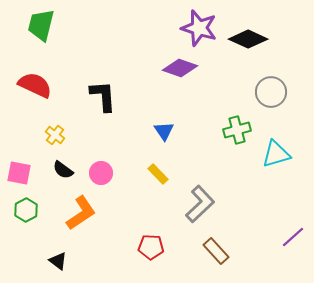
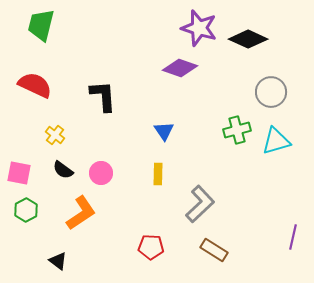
cyan triangle: moved 13 px up
yellow rectangle: rotated 45 degrees clockwise
purple line: rotated 35 degrees counterclockwise
brown rectangle: moved 2 px left, 1 px up; rotated 16 degrees counterclockwise
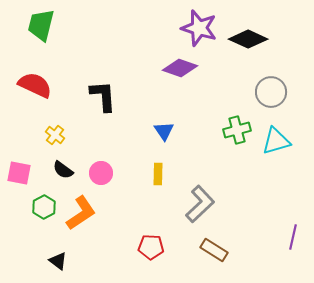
green hexagon: moved 18 px right, 3 px up
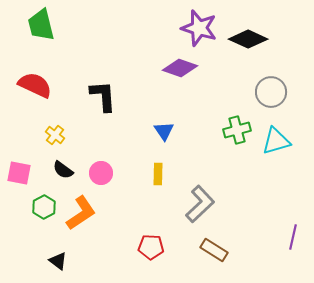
green trapezoid: rotated 28 degrees counterclockwise
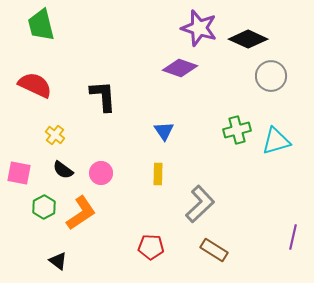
gray circle: moved 16 px up
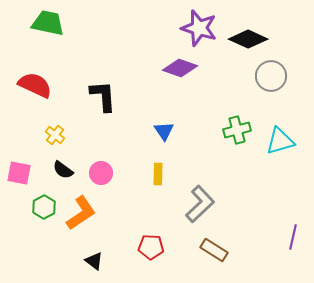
green trapezoid: moved 7 px right, 2 px up; rotated 116 degrees clockwise
cyan triangle: moved 4 px right
black triangle: moved 36 px right
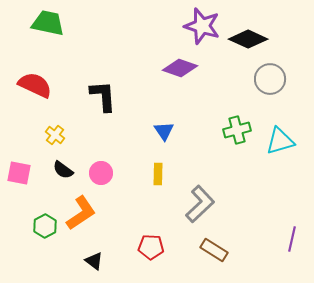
purple star: moved 3 px right, 2 px up
gray circle: moved 1 px left, 3 px down
green hexagon: moved 1 px right, 19 px down
purple line: moved 1 px left, 2 px down
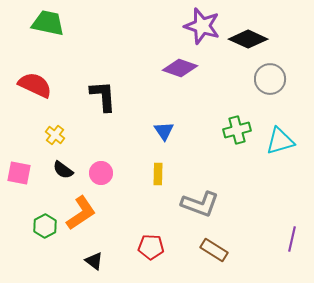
gray L-shape: rotated 63 degrees clockwise
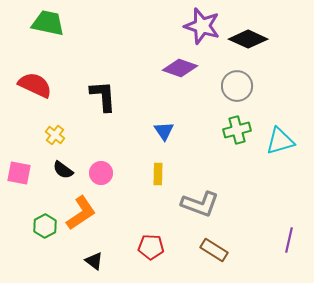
gray circle: moved 33 px left, 7 px down
purple line: moved 3 px left, 1 px down
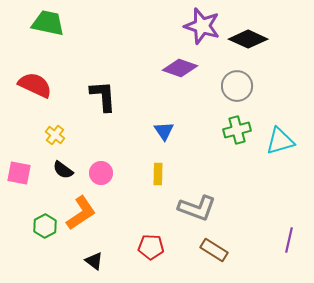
gray L-shape: moved 3 px left, 4 px down
